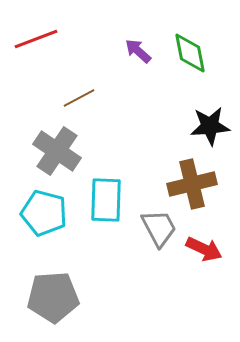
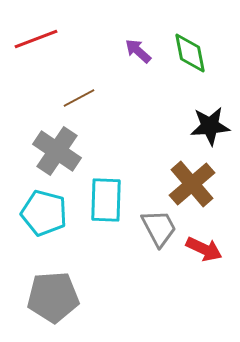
brown cross: rotated 27 degrees counterclockwise
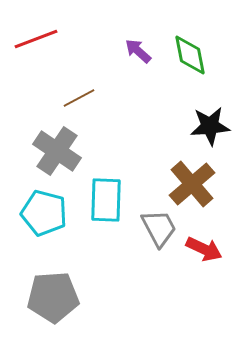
green diamond: moved 2 px down
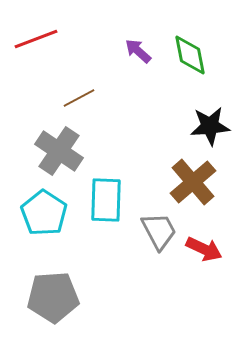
gray cross: moved 2 px right
brown cross: moved 1 px right, 2 px up
cyan pentagon: rotated 18 degrees clockwise
gray trapezoid: moved 3 px down
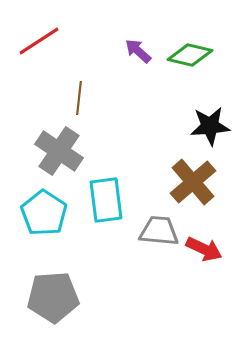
red line: moved 3 px right, 2 px down; rotated 12 degrees counterclockwise
green diamond: rotated 66 degrees counterclockwise
brown line: rotated 56 degrees counterclockwise
cyan rectangle: rotated 9 degrees counterclockwise
gray trapezoid: rotated 57 degrees counterclockwise
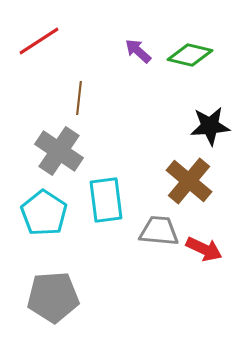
brown cross: moved 4 px left, 1 px up; rotated 9 degrees counterclockwise
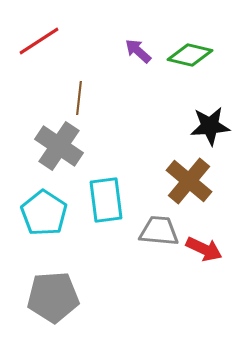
gray cross: moved 5 px up
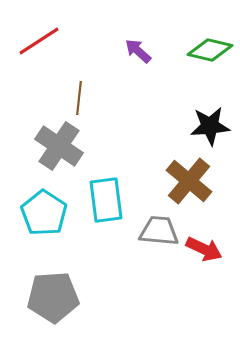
green diamond: moved 20 px right, 5 px up
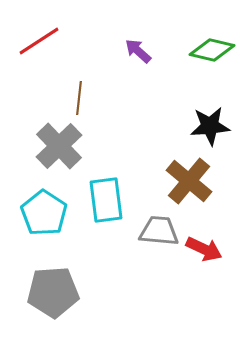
green diamond: moved 2 px right
gray cross: rotated 12 degrees clockwise
gray pentagon: moved 5 px up
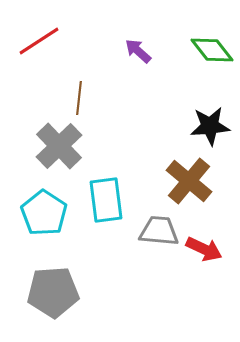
green diamond: rotated 39 degrees clockwise
